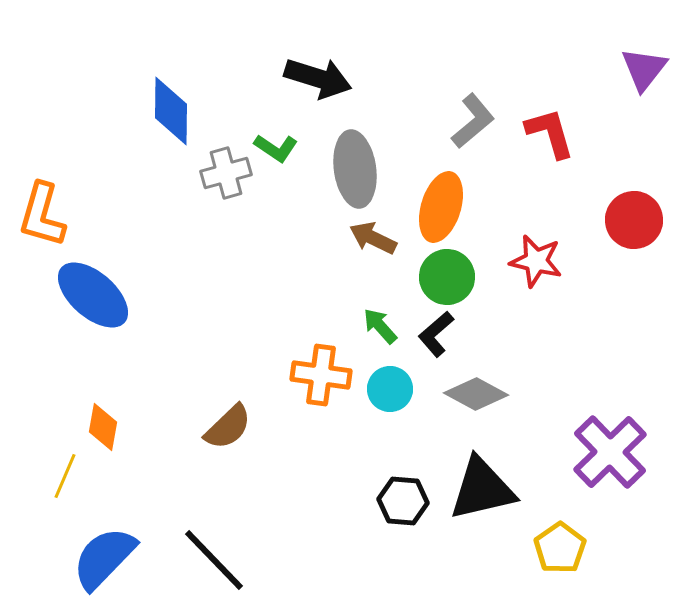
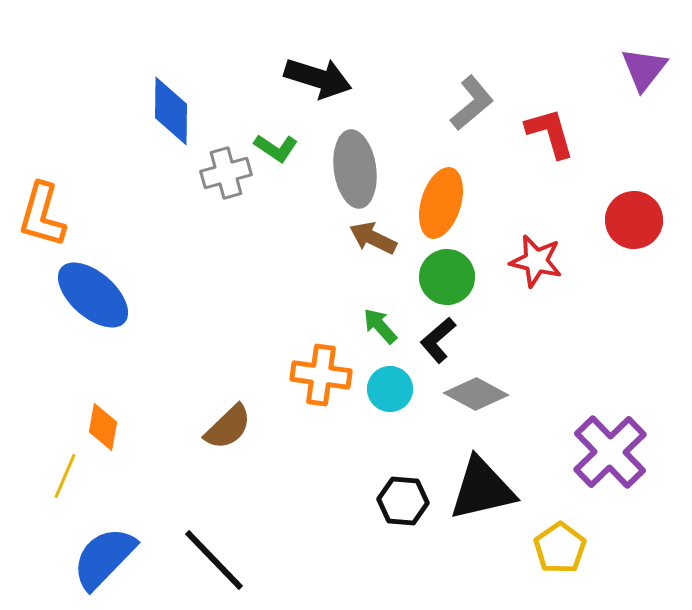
gray L-shape: moved 1 px left, 18 px up
orange ellipse: moved 4 px up
black L-shape: moved 2 px right, 6 px down
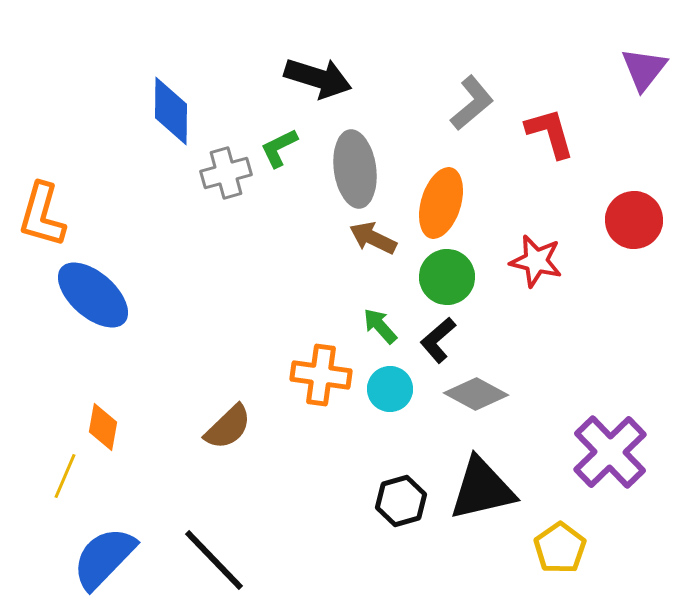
green L-shape: moved 3 px right; rotated 120 degrees clockwise
black hexagon: moved 2 px left; rotated 21 degrees counterclockwise
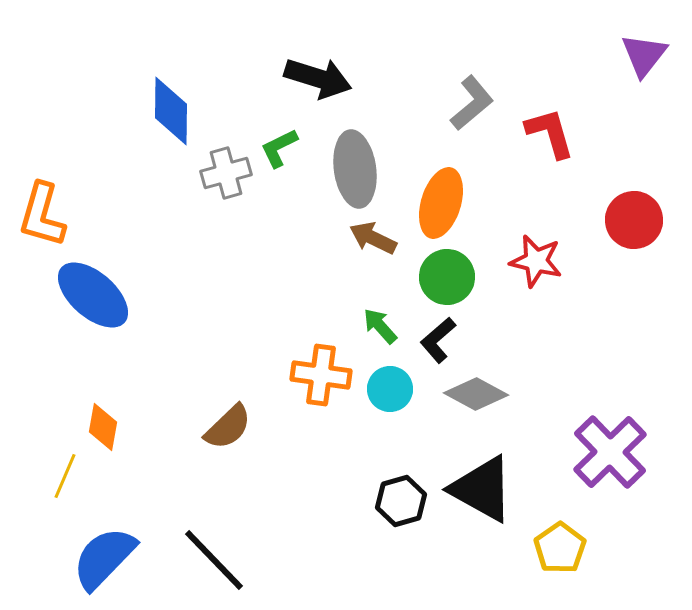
purple triangle: moved 14 px up
black triangle: rotated 42 degrees clockwise
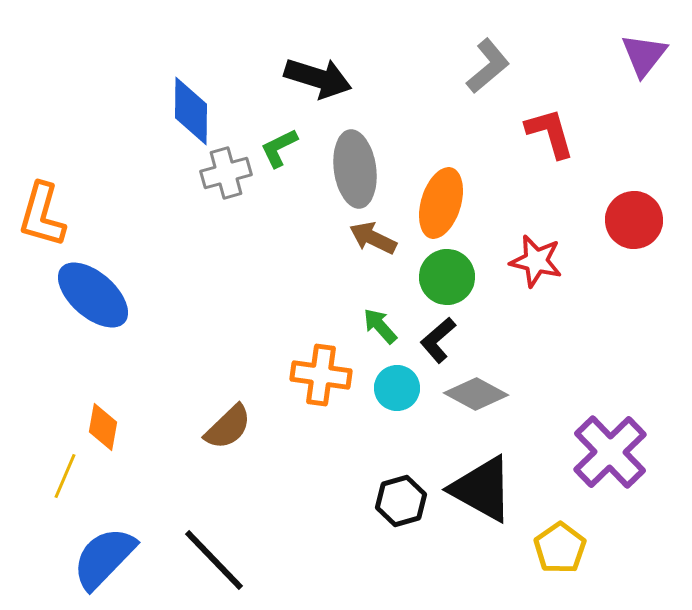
gray L-shape: moved 16 px right, 37 px up
blue diamond: moved 20 px right
cyan circle: moved 7 px right, 1 px up
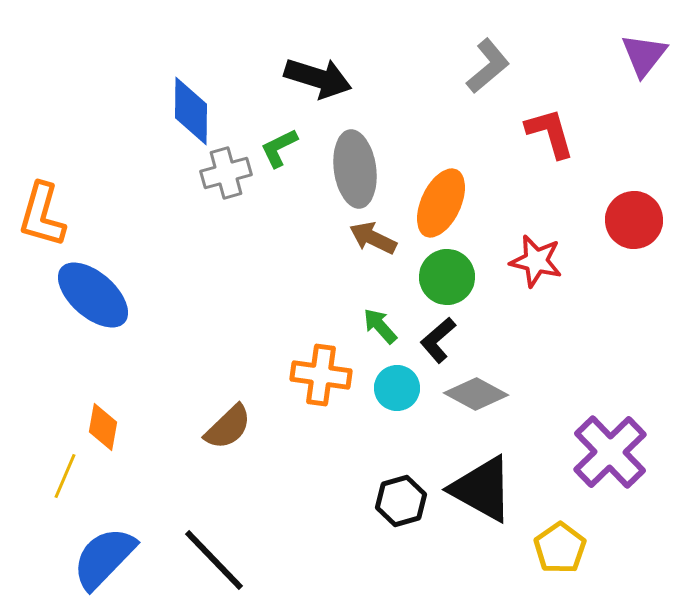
orange ellipse: rotated 8 degrees clockwise
